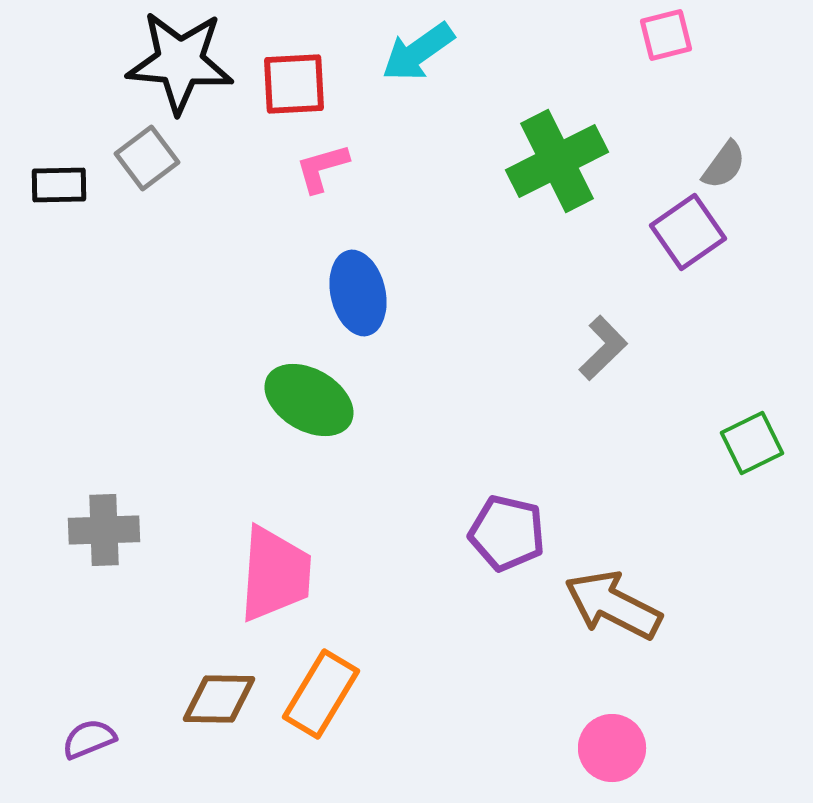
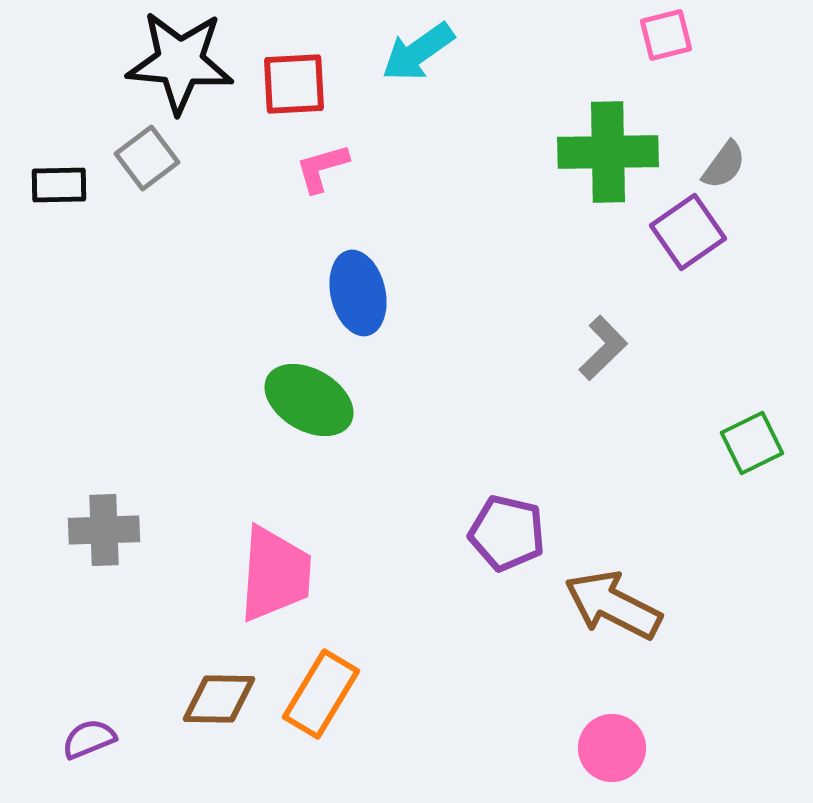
green cross: moved 51 px right, 9 px up; rotated 26 degrees clockwise
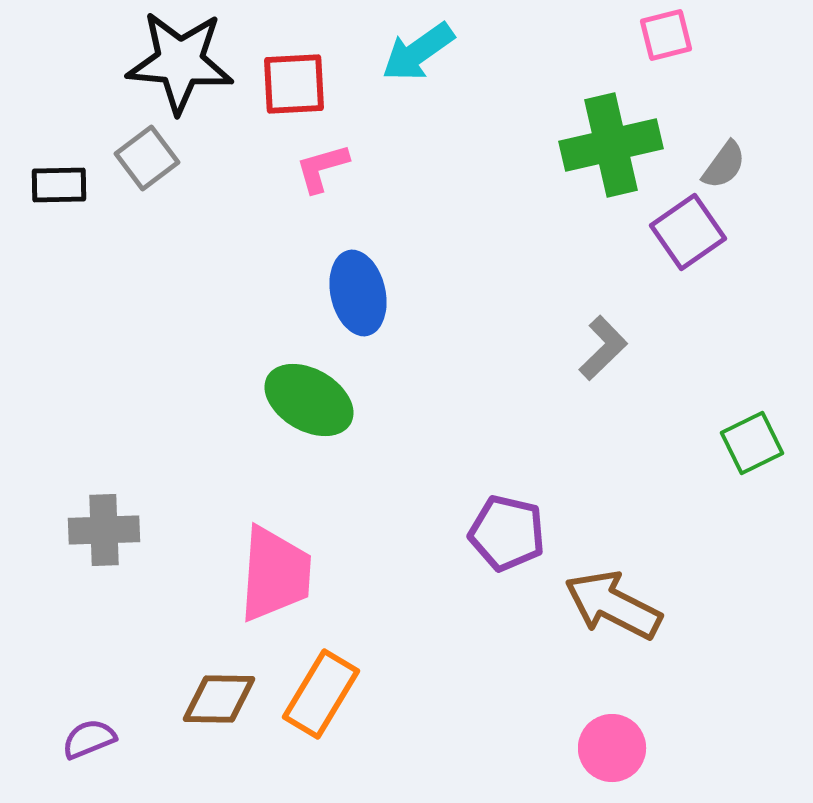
green cross: moved 3 px right, 7 px up; rotated 12 degrees counterclockwise
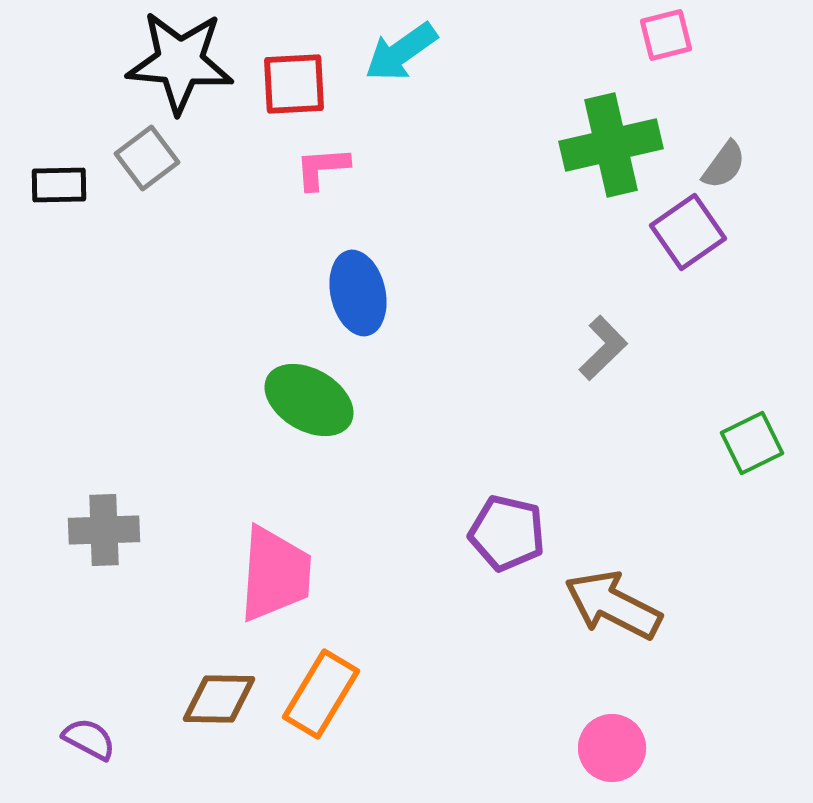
cyan arrow: moved 17 px left
pink L-shape: rotated 12 degrees clockwise
purple semicircle: rotated 50 degrees clockwise
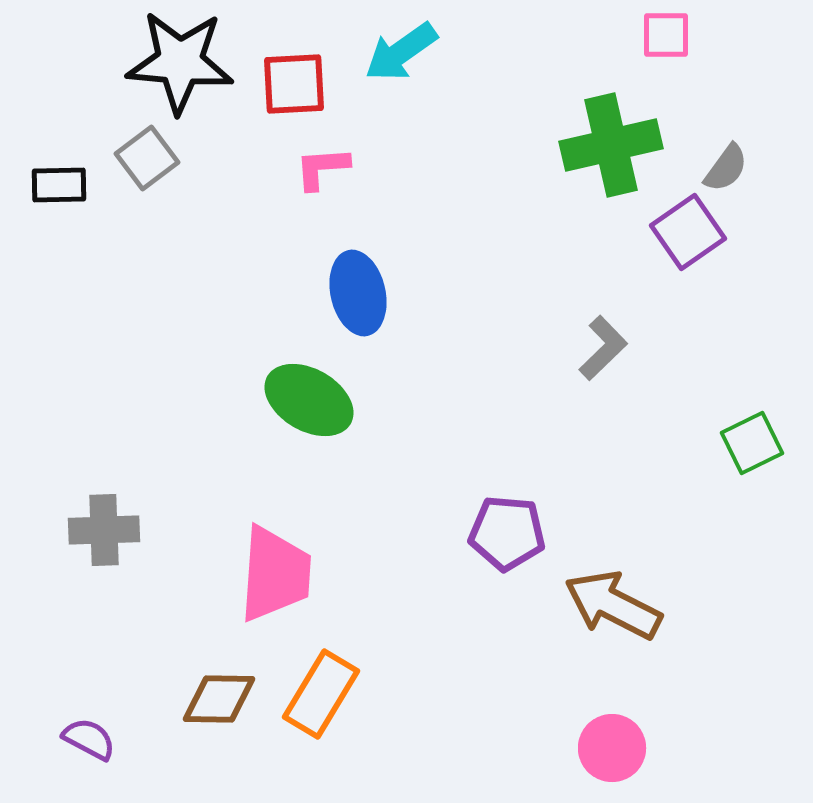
pink square: rotated 14 degrees clockwise
gray semicircle: moved 2 px right, 3 px down
purple pentagon: rotated 8 degrees counterclockwise
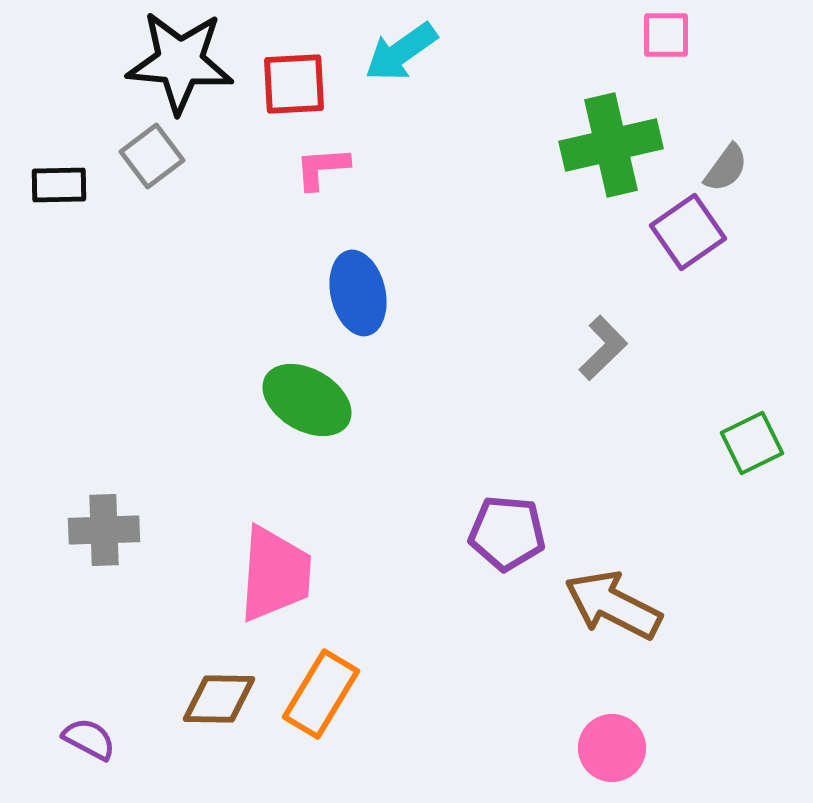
gray square: moved 5 px right, 2 px up
green ellipse: moved 2 px left
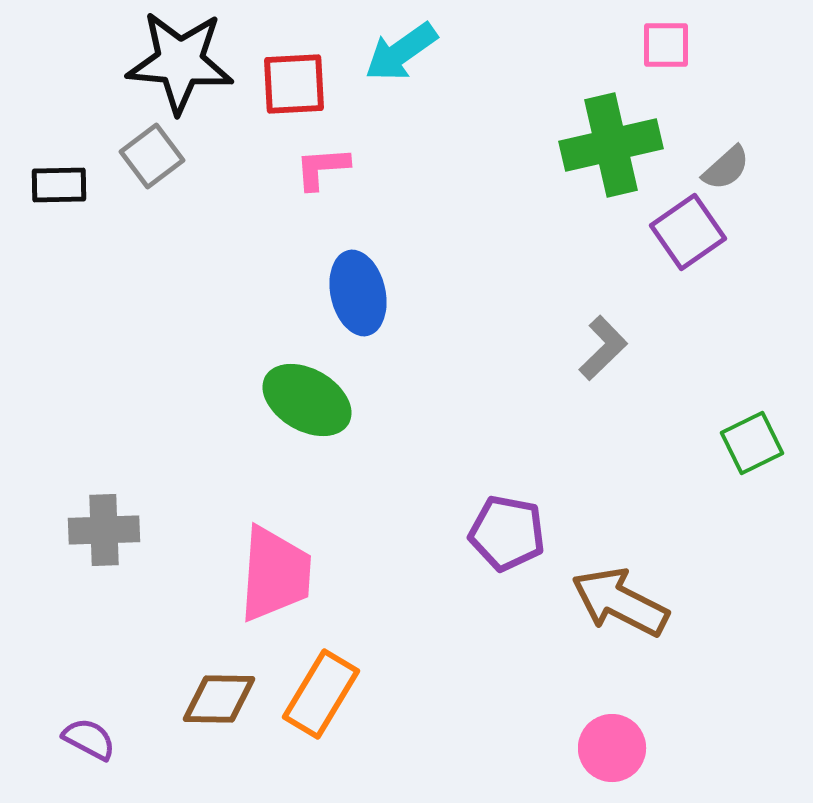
pink square: moved 10 px down
gray semicircle: rotated 12 degrees clockwise
purple pentagon: rotated 6 degrees clockwise
brown arrow: moved 7 px right, 3 px up
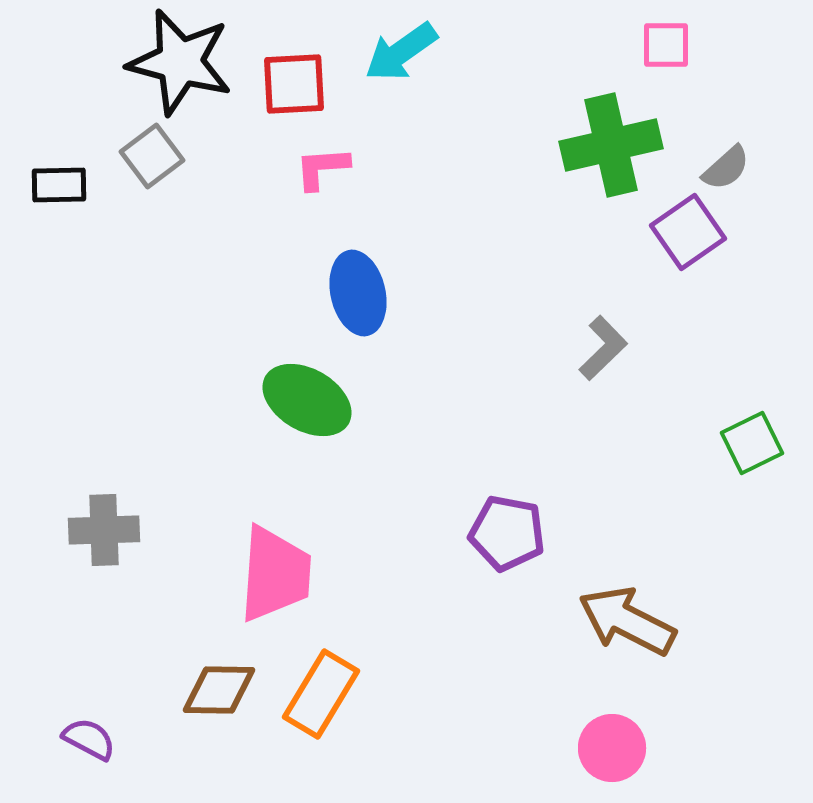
black star: rotated 10 degrees clockwise
brown arrow: moved 7 px right, 19 px down
brown diamond: moved 9 px up
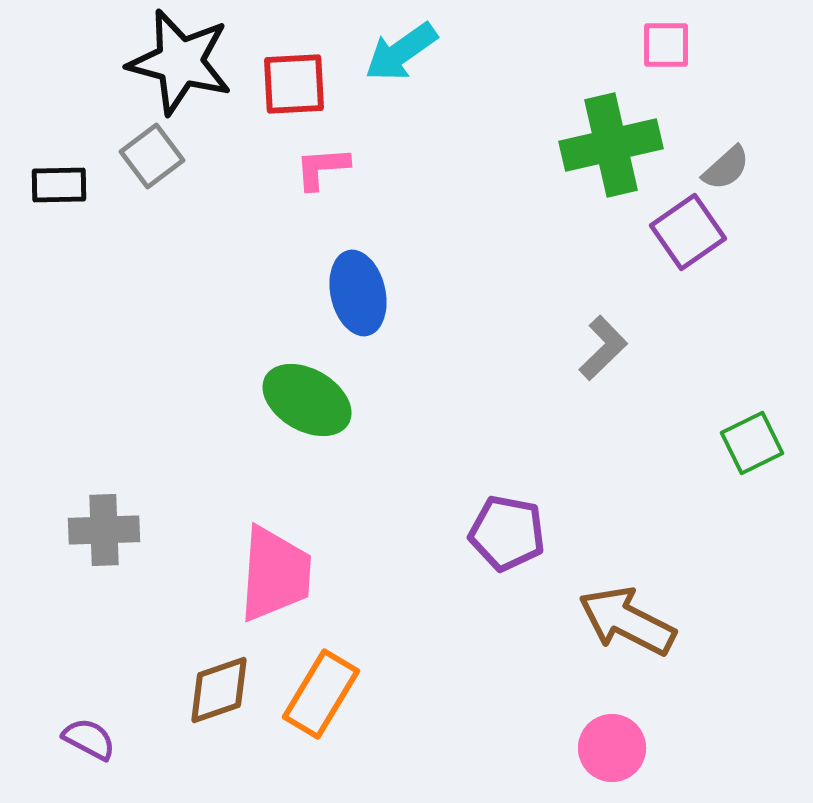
brown diamond: rotated 20 degrees counterclockwise
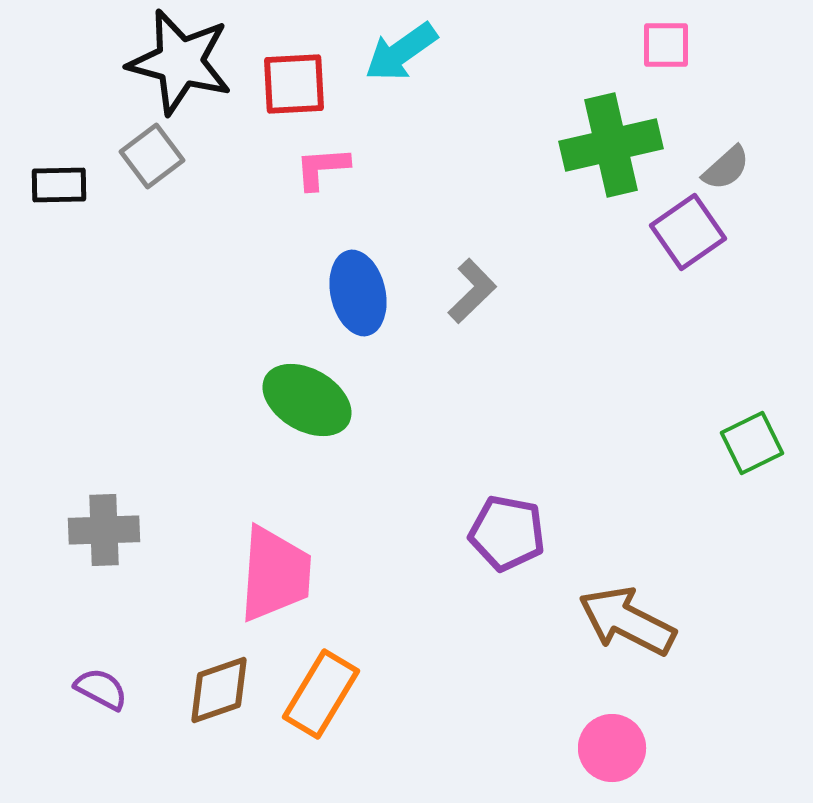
gray L-shape: moved 131 px left, 57 px up
purple semicircle: moved 12 px right, 50 px up
